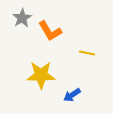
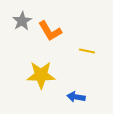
gray star: moved 3 px down
yellow line: moved 2 px up
blue arrow: moved 4 px right, 2 px down; rotated 42 degrees clockwise
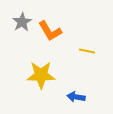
gray star: moved 1 px down
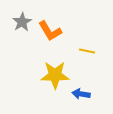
yellow star: moved 14 px right
blue arrow: moved 5 px right, 3 px up
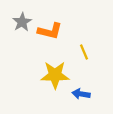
orange L-shape: rotated 45 degrees counterclockwise
yellow line: moved 3 px left, 1 px down; rotated 56 degrees clockwise
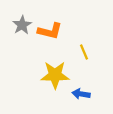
gray star: moved 3 px down
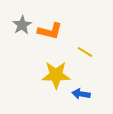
yellow line: moved 1 px right; rotated 35 degrees counterclockwise
yellow star: moved 1 px right
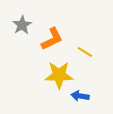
orange L-shape: moved 2 px right, 8 px down; rotated 40 degrees counterclockwise
yellow star: moved 3 px right
blue arrow: moved 1 px left, 2 px down
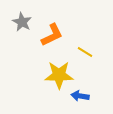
gray star: moved 3 px up; rotated 12 degrees counterclockwise
orange L-shape: moved 4 px up
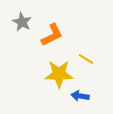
yellow line: moved 1 px right, 7 px down
yellow star: moved 1 px up
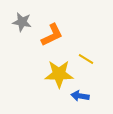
gray star: rotated 18 degrees counterclockwise
